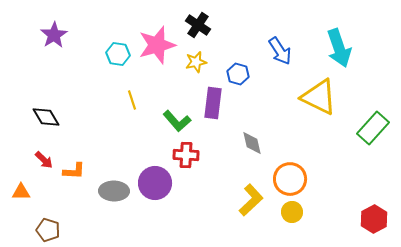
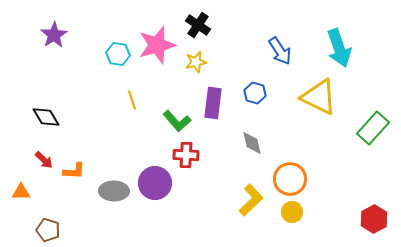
blue hexagon: moved 17 px right, 19 px down
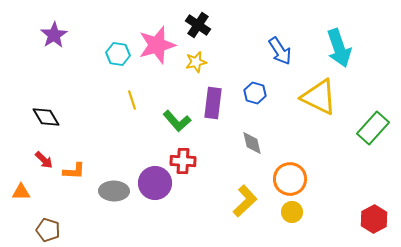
red cross: moved 3 px left, 6 px down
yellow L-shape: moved 6 px left, 1 px down
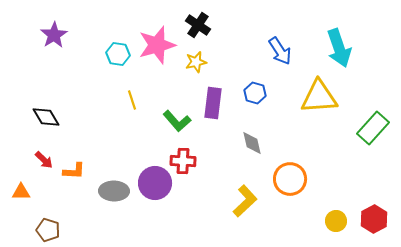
yellow triangle: rotated 30 degrees counterclockwise
yellow circle: moved 44 px right, 9 px down
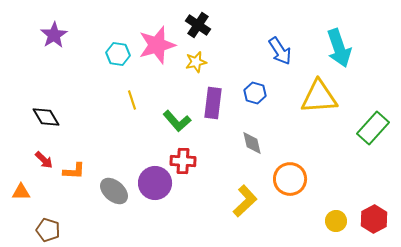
gray ellipse: rotated 40 degrees clockwise
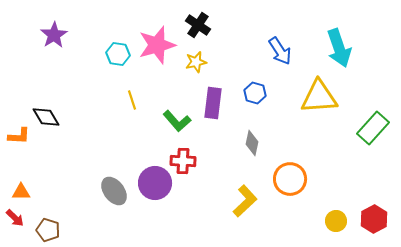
gray diamond: rotated 25 degrees clockwise
red arrow: moved 29 px left, 58 px down
orange L-shape: moved 55 px left, 35 px up
gray ellipse: rotated 12 degrees clockwise
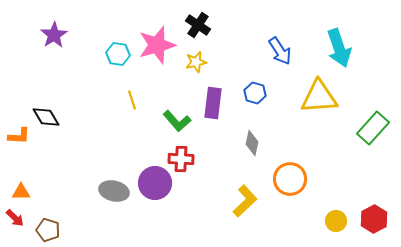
red cross: moved 2 px left, 2 px up
gray ellipse: rotated 40 degrees counterclockwise
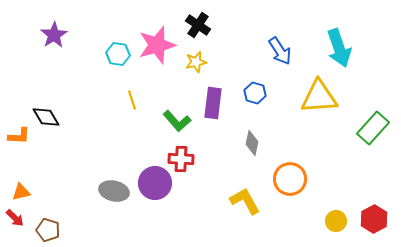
orange triangle: rotated 12 degrees counterclockwise
yellow L-shape: rotated 76 degrees counterclockwise
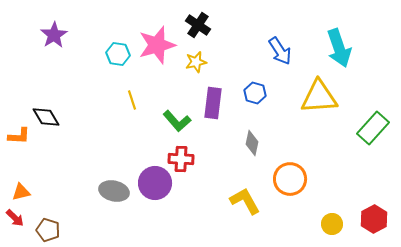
yellow circle: moved 4 px left, 3 px down
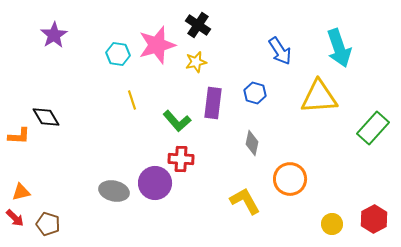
brown pentagon: moved 6 px up
